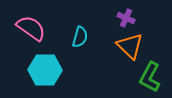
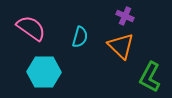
purple cross: moved 1 px left, 2 px up
orange triangle: moved 9 px left
cyan hexagon: moved 1 px left, 2 px down
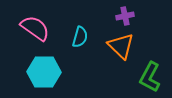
purple cross: rotated 36 degrees counterclockwise
pink semicircle: moved 4 px right
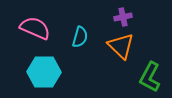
purple cross: moved 2 px left, 1 px down
pink semicircle: rotated 12 degrees counterclockwise
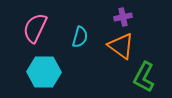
pink semicircle: rotated 88 degrees counterclockwise
orange triangle: rotated 8 degrees counterclockwise
green L-shape: moved 6 px left
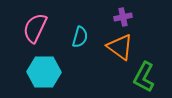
orange triangle: moved 1 px left, 1 px down
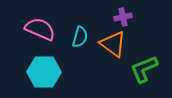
pink semicircle: moved 5 px right, 1 px down; rotated 88 degrees clockwise
orange triangle: moved 7 px left, 3 px up
green L-shape: moved 8 px up; rotated 40 degrees clockwise
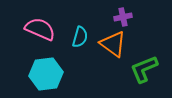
cyan hexagon: moved 2 px right, 2 px down; rotated 8 degrees counterclockwise
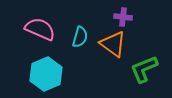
purple cross: rotated 18 degrees clockwise
cyan hexagon: rotated 16 degrees counterclockwise
